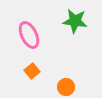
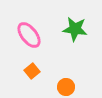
green star: moved 8 px down
pink ellipse: rotated 12 degrees counterclockwise
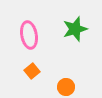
green star: rotated 25 degrees counterclockwise
pink ellipse: rotated 28 degrees clockwise
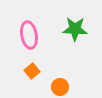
green star: rotated 20 degrees clockwise
orange circle: moved 6 px left
